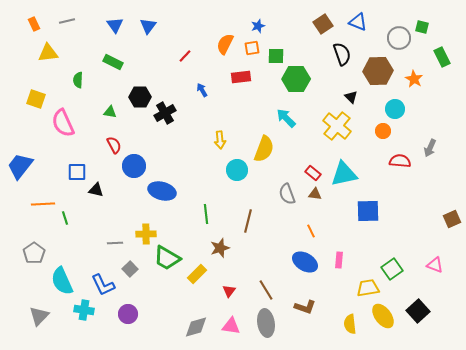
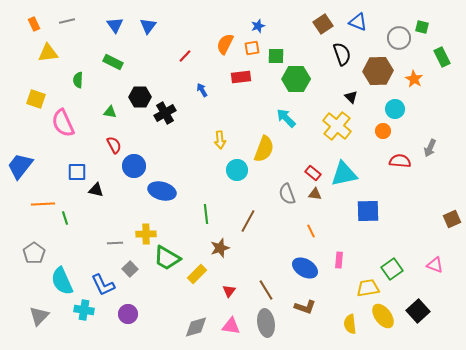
brown line at (248, 221): rotated 15 degrees clockwise
blue ellipse at (305, 262): moved 6 px down
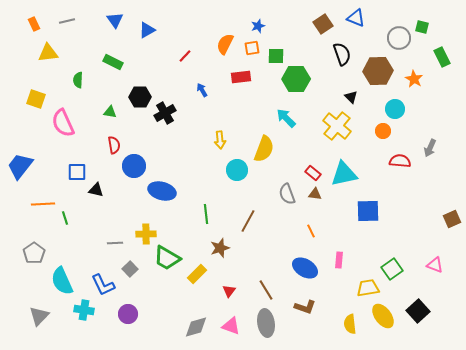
blue triangle at (358, 22): moved 2 px left, 4 px up
blue triangle at (115, 25): moved 5 px up
blue triangle at (148, 26): moved 1 px left, 4 px down; rotated 24 degrees clockwise
red semicircle at (114, 145): rotated 18 degrees clockwise
pink triangle at (231, 326): rotated 12 degrees clockwise
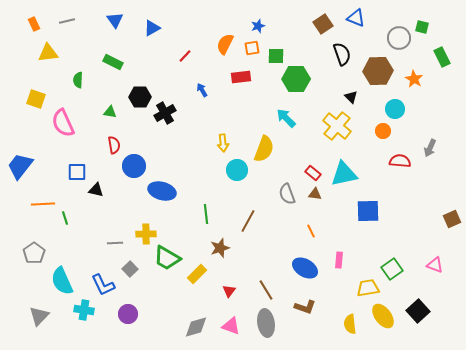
blue triangle at (147, 30): moved 5 px right, 2 px up
yellow arrow at (220, 140): moved 3 px right, 3 px down
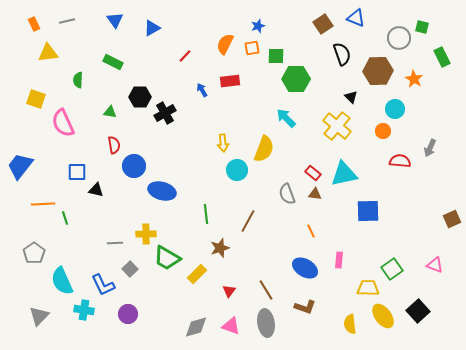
red rectangle at (241, 77): moved 11 px left, 4 px down
yellow trapezoid at (368, 288): rotated 10 degrees clockwise
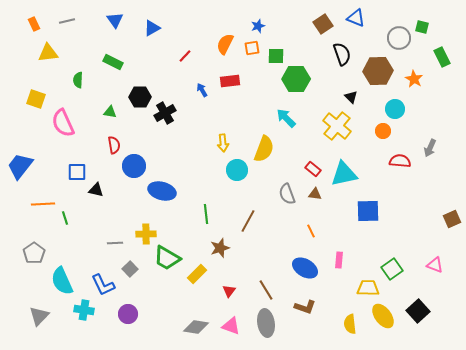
red rectangle at (313, 173): moved 4 px up
gray diamond at (196, 327): rotated 25 degrees clockwise
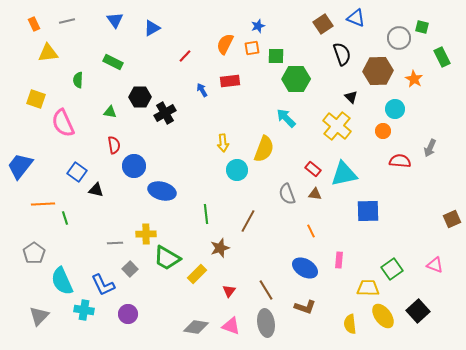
blue square at (77, 172): rotated 36 degrees clockwise
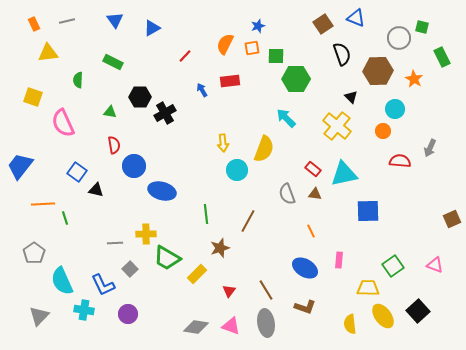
yellow square at (36, 99): moved 3 px left, 2 px up
green square at (392, 269): moved 1 px right, 3 px up
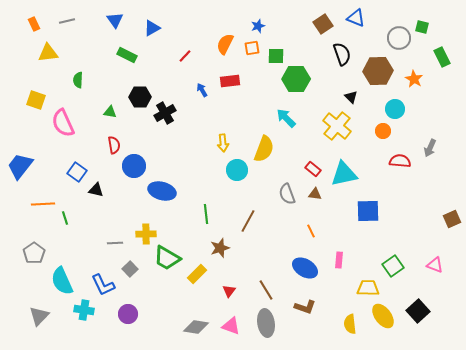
green rectangle at (113, 62): moved 14 px right, 7 px up
yellow square at (33, 97): moved 3 px right, 3 px down
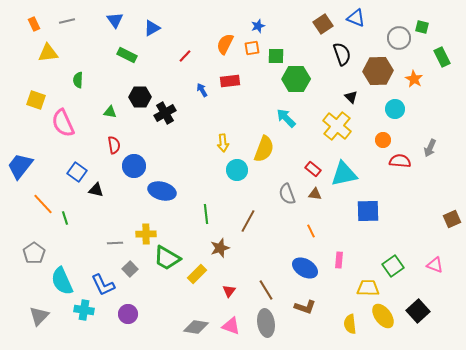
orange circle at (383, 131): moved 9 px down
orange line at (43, 204): rotated 50 degrees clockwise
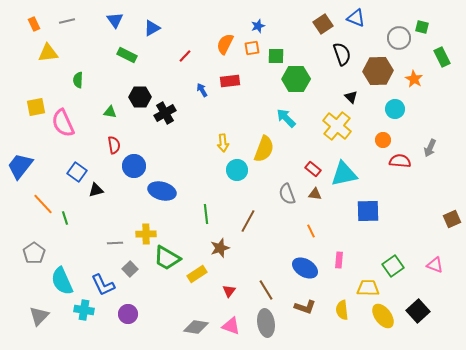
yellow square at (36, 100): moved 7 px down; rotated 30 degrees counterclockwise
black triangle at (96, 190): rotated 28 degrees counterclockwise
yellow rectangle at (197, 274): rotated 12 degrees clockwise
yellow semicircle at (350, 324): moved 8 px left, 14 px up
